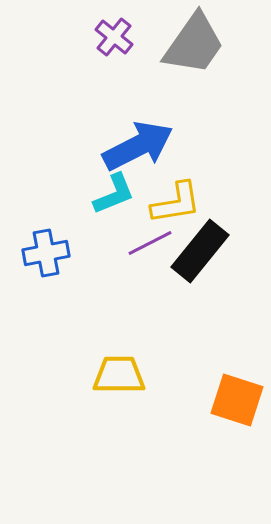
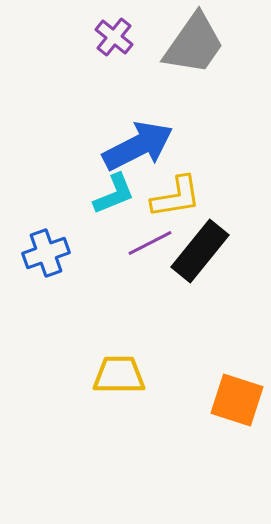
yellow L-shape: moved 6 px up
blue cross: rotated 9 degrees counterclockwise
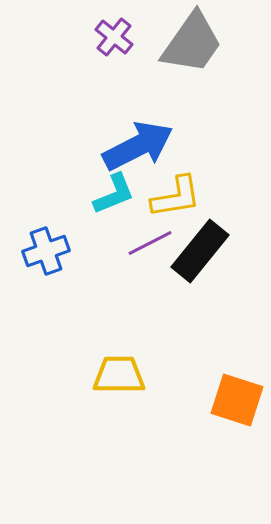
gray trapezoid: moved 2 px left, 1 px up
blue cross: moved 2 px up
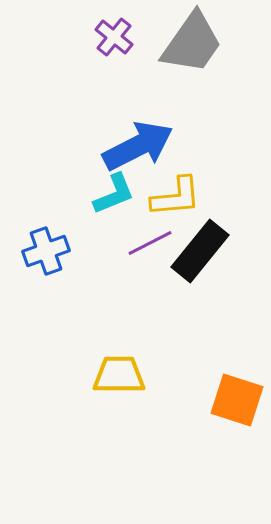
yellow L-shape: rotated 4 degrees clockwise
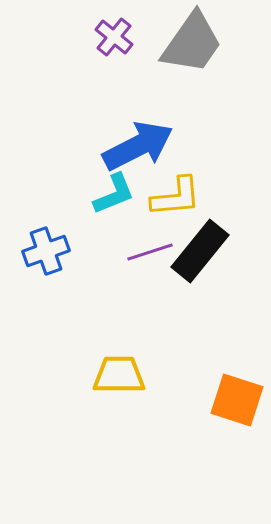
purple line: moved 9 px down; rotated 9 degrees clockwise
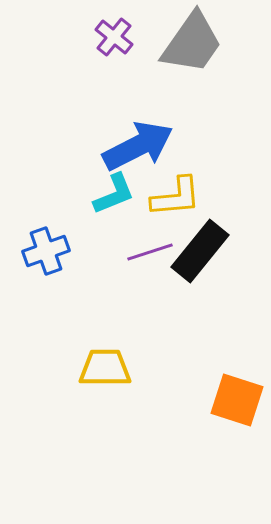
yellow trapezoid: moved 14 px left, 7 px up
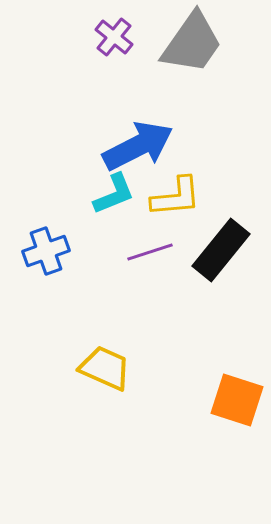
black rectangle: moved 21 px right, 1 px up
yellow trapezoid: rotated 24 degrees clockwise
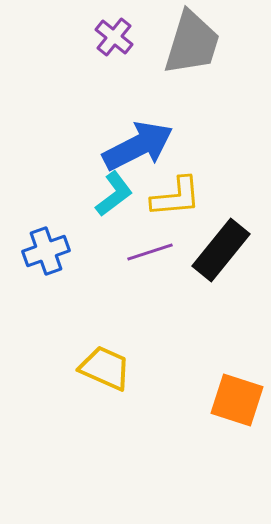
gray trapezoid: rotated 18 degrees counterclockwise
cyan L-shape: rotated 15 degrees counterclockwise
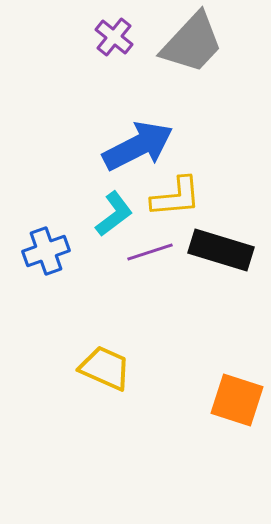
gray trapezoid: rotated 26 degrees clockwise
cyan L-shape: moved 20 px down
black rectangle: rotated 68 degrees clockwise
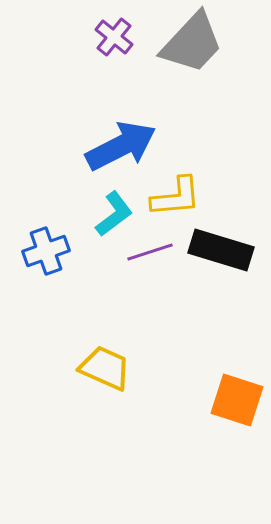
blue arrow: moved 17 px left
